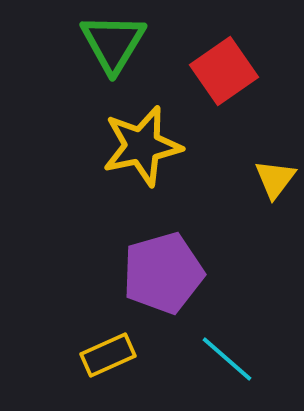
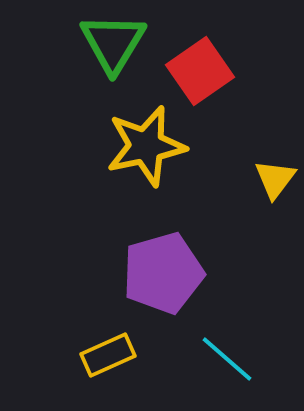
red square: moved 24 px left
yellow star: moved 4 px right
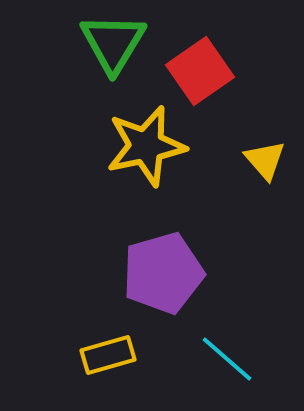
yellow triangle: moved 10 px left, 19 px up; rotated 18 degrees counterclockwise
yellow rectangle: rotated 8 degrees clockwise
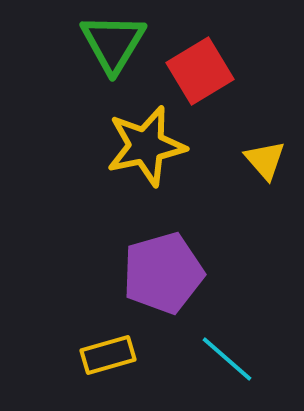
red square: rotated 4 degrees clockwise
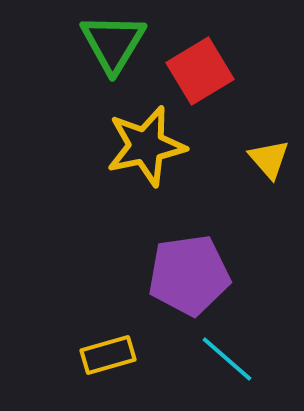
yellow triangle: moved 4 px right, 1 px up
purple pentagon: moved 26 px right, 2 px down; rotated 8 degrees clockwise
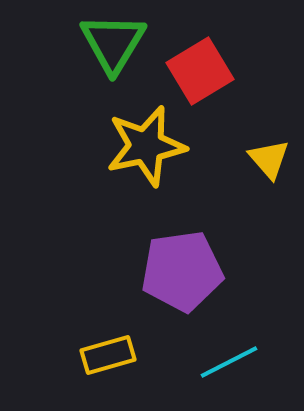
purple pentagon: moved 7 px left, 4 px up
cyan line: moved 2 px right, 3 px down; rotated 68 degrees counterclockwise
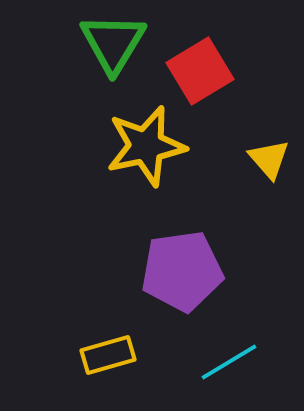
cyan line: rotated 4 degrees counterclockwise
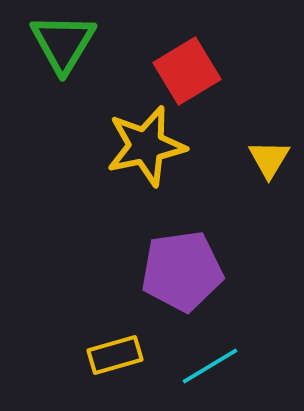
green triangle: moved 50 px left
red square: moved 13 px left
yellow triangle: rotated 12 degrees clockwise
yellow rectangle: moved 7 px right
cyan line: moved 19 px left, 4 px down
